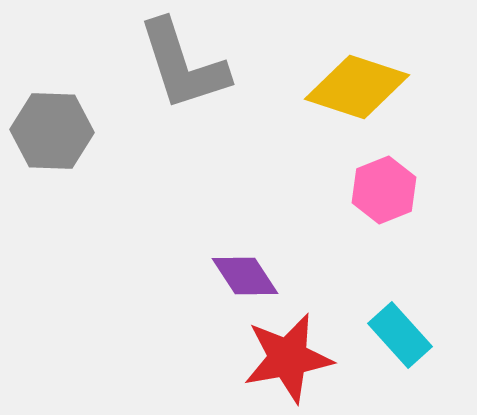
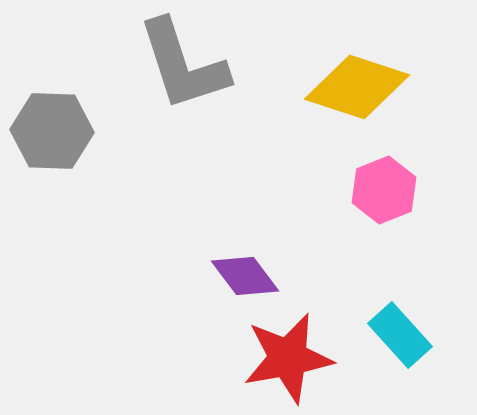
purple diamond: rotated 4 degrees counterclockwise
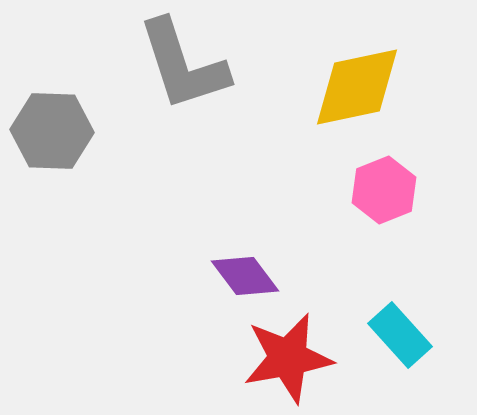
yellow diamond: rotated 30 degrees counterclockwise
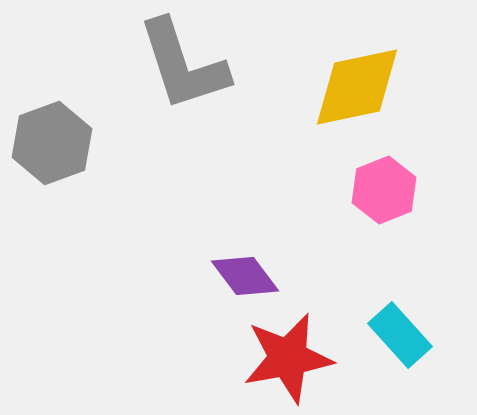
gray hexagon: moved 12 px down; rotated 22 degrees counterclockwise
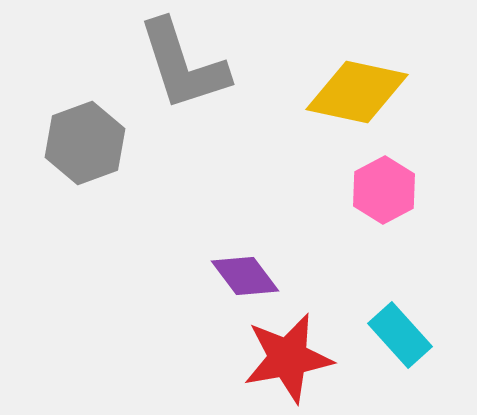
yellow diamond: moved 5 px down; rotated 24 degrees clockwise
gray hexagon: moved 33 px right
pink hexagon: rotated 6 degrees counterclockwise
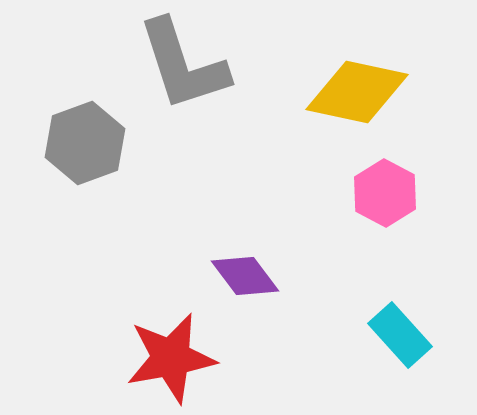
pink hexagon: moved 1 px right, 3 px down; rotated 4 degrees counterclockwise
red star: moved 117 px left
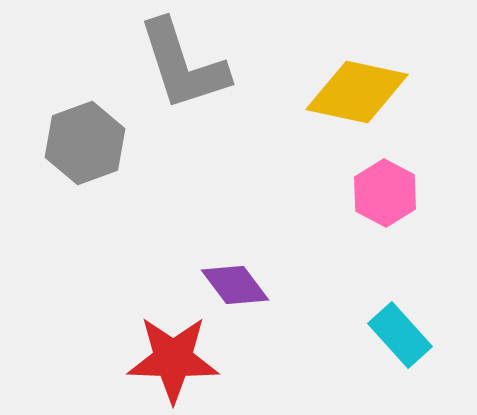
purple diamond: moved 10 px left, 9 px down
red star: moved 2 px right, 1 px down; rotated 12 degrees clockwise
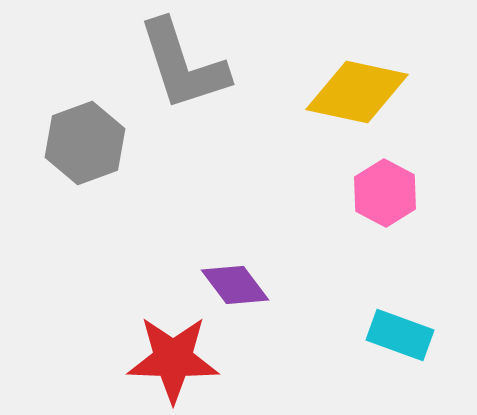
cyan rectangle: rotated 28 degrees counterclockwise
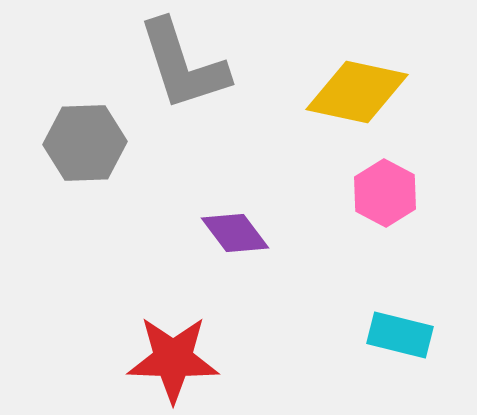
gray hexagon: rotated 18 degrees clockwise
purple diamond: moved 52 px up
cyan rectangle: rotated 6 degrees counterclockwise
